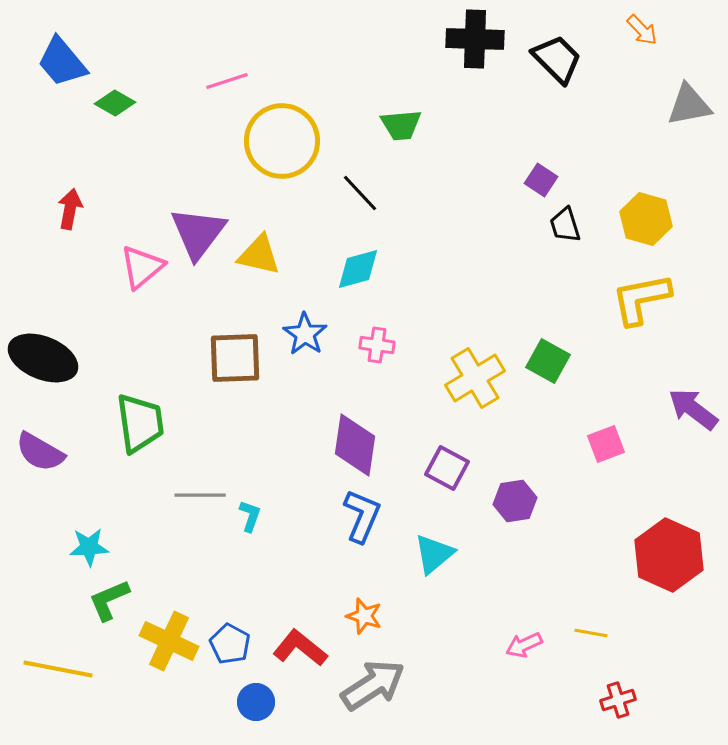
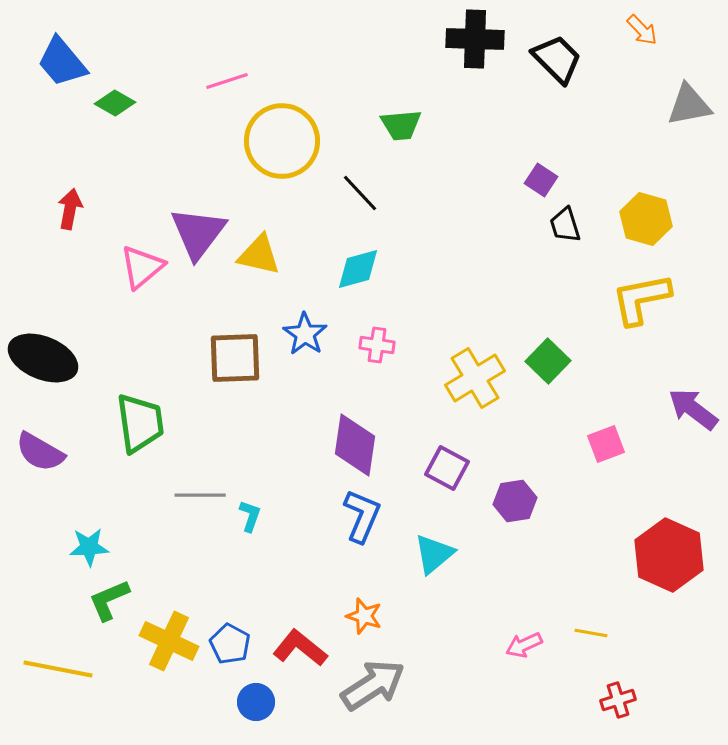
green square at (548, 361): rotated 15 degrees clockwise
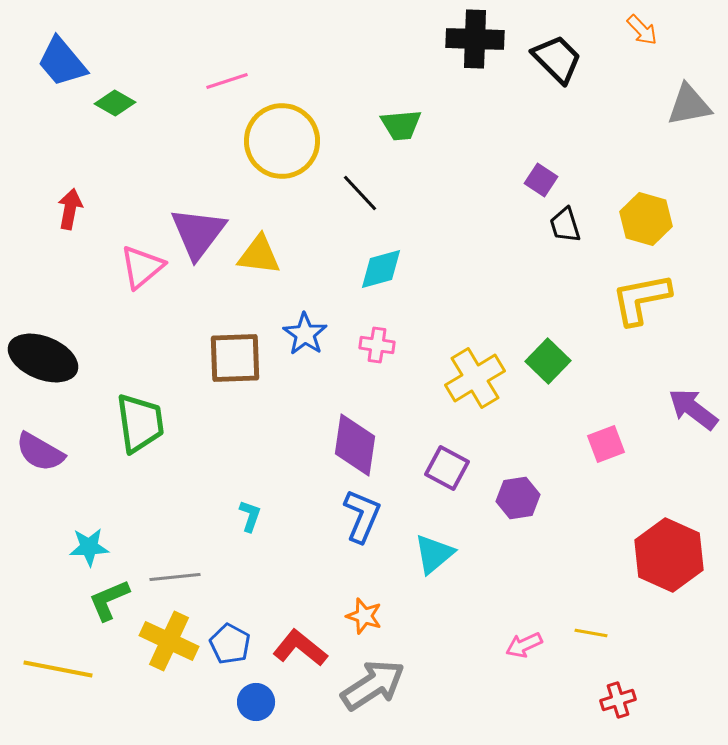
yellow triangle at (259, 255): rotated 6 degrees counterclockwise
cyan diamond at (358, 269): moved 23 px right
gray line at (200, 495): moved 25 px left, 82 px down; rotated 6 degrees counterclockwise
purple hexagon at (515, 501): moved 3 px right, 3 px up
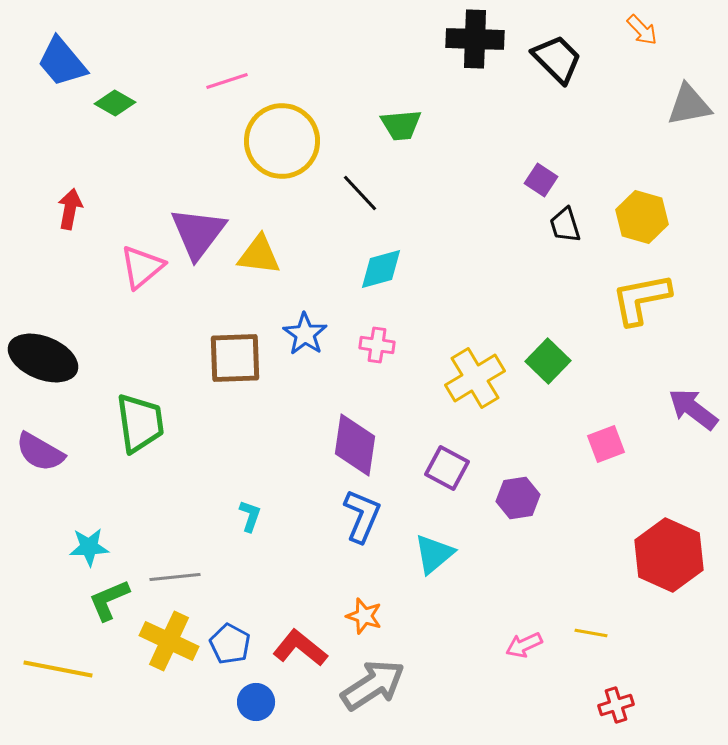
yellow hexagon at (646, 219): moved 4 px left, 2 px up
red cross at (618, 700): moved 2 px left, 5 px down
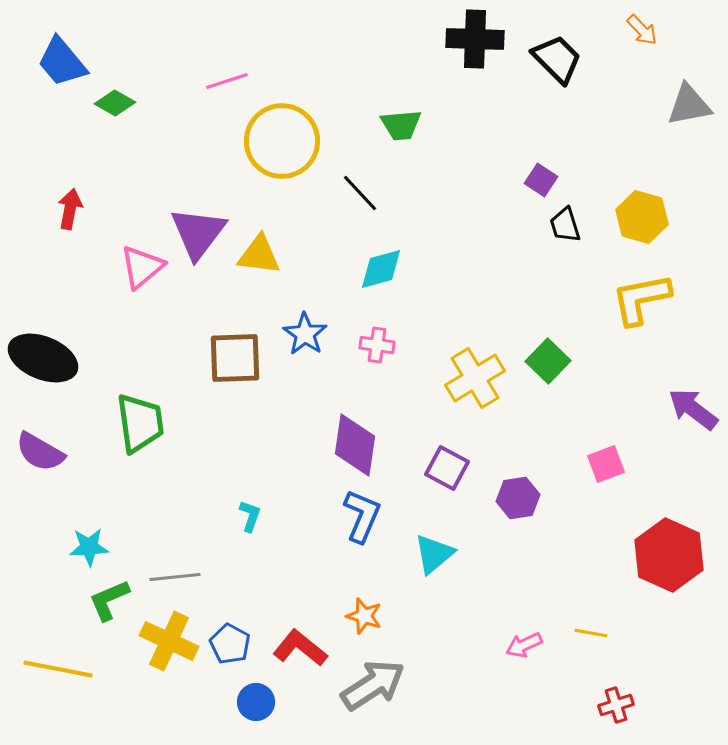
pink square at (606, 444): moved 20 px down
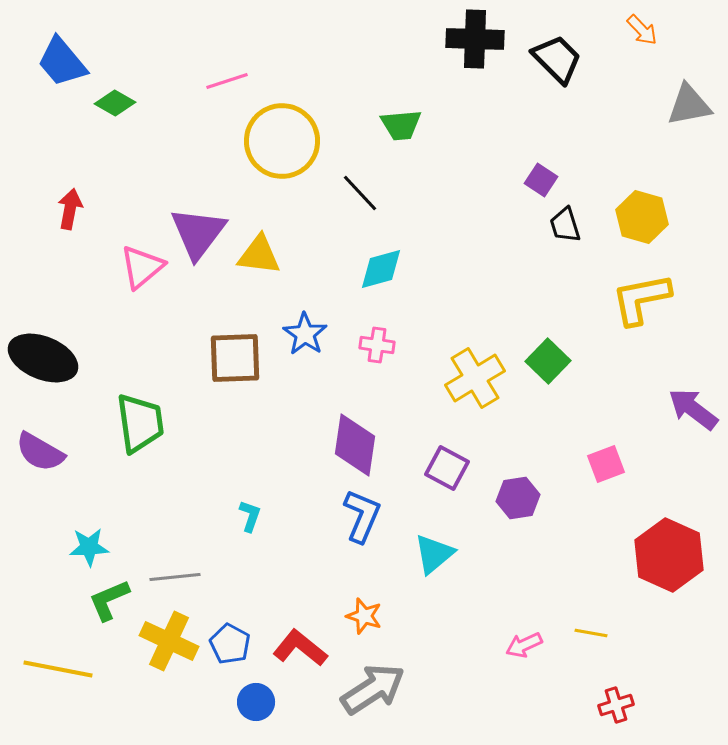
gray arrow at (373, 685): moved 4 px down
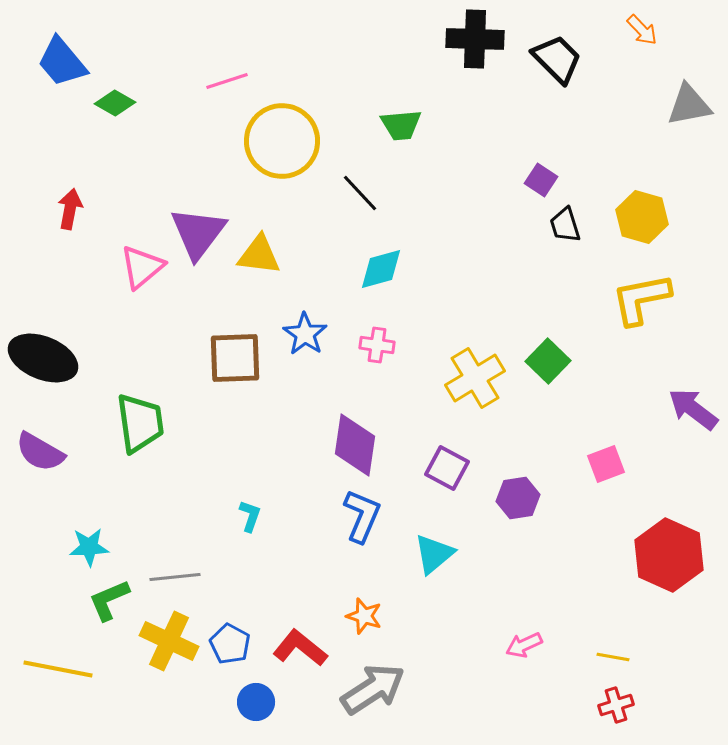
yellow line at (591, 633): moved 22 px right, 24 px down
